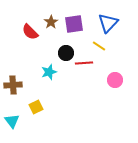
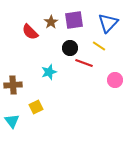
purple square: moved 4 px up
black circle: moved 4 px right, 5 px up
red line: rotated 24 degrees clockwise
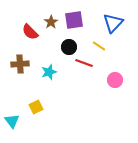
blue triangle: moved 5 px right
black circle: moved 1 px left, 1 px up
brown cross: moved 7 px right, 21 px up
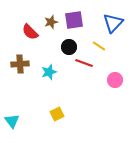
brown star: rotated 16 degrees clockwise
yellow square: moved 21 px right, 7 px down
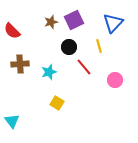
purple square: rotated 18 degrees counterclockwise
red semicircle: moved 18 px left, 1 px up
yellow line: rotated 40 degrees clockwise
red line: moved 4 px down; rotated 30 degrees clockwise
yellow square: moved 11 px up; rotated 32 degrees counterclockwise
